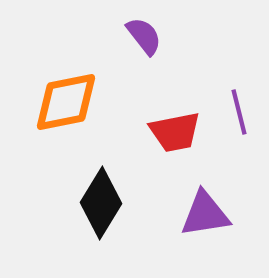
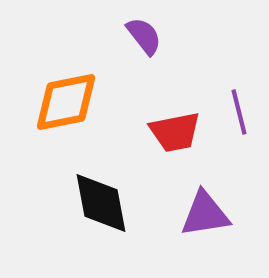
black diamond: rotated 42 degrees counterclockwise
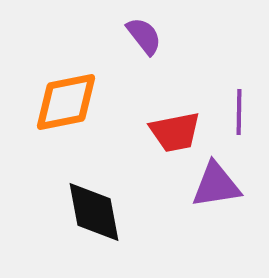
purple line: rotated 15 degrees clockwise
black diamond: moved 7 px left, 9 px down
purple triangle: moved 11 px right, 29 px up
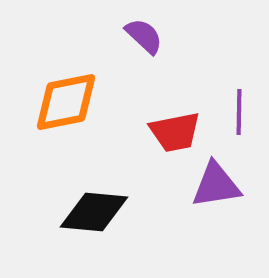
purple semicircle: rotated 9 degrees counterclockwise
black diamond: rotated 74 degrees counterclockwise
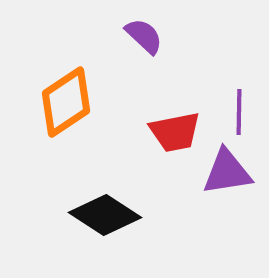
orange diamond: rotated 22 degrees counterclockwise
purple triangle: moved 11 px right, 13 px up
black diamond: moved 11 px right, 3 px down; rotated 28 degrees clockwise
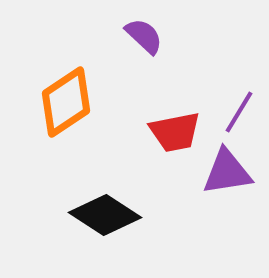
purple line: rotated 30 degrees clockwise
